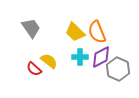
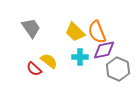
purple diamond: moved 3 px right, 7 px up; rotated 15 degrees clockwise
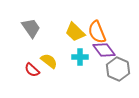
purple diamond: rotated 65 degrees clockwise
red semicircle: moved 2 px left, 1 px down
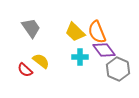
yellow semicircle: moved 8 px left
red semicircle: moved 7 px left
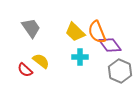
purple diamond: moved 6 px right, 5 px up
gray hexagon: moved 2 px right, 2 px down
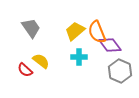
yellow trapezoid: moved 1 px up; rotated 95 degrees clockwise
cyan cross: moved 1 px left
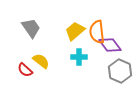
orange semicircle: rotated 15 degrees clockwise
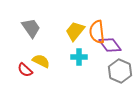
yellow trapezoid: rotated 10 degrees counterclockwise
yellow semicircle: rotated 12 degrees counterclockwise
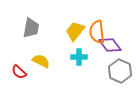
gray trapezoid: rotated 45 degrees clockwise
red semicircle: moved 6 px left, 2 px down
